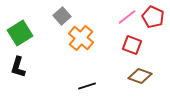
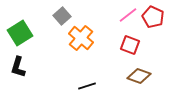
pink line: moved 1 px right, 2 px up
red square: moved 2 px left
brown diamond: moved 1 px left
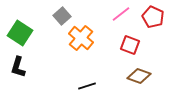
pink line: moved 7 px left, 1 px up
green square: rotated 25 degrees counterclockwise
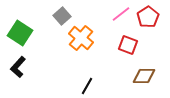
red pentagon: moved 5 px left; rotated 15 degrees clockwise
red square: moved 2 px left
black L-shape: rotated 25 degrees clockwise
brown diamond: moved 5 px right; rotated 20 degrees counterclockwise
black line: rotated 42 degrees counterclockwise
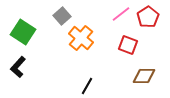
green square: moved 3 px right, 1 px up
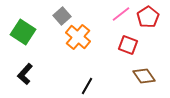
orange cross: moved 3 px left, 1 px up
black L-shape: moved 7 px right, 7 px down
brown diamond: rotated 55 degrees clockwise
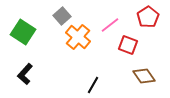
pink line: moved 11 px left, 11 px down
black line: moved 6 px right, 1 px up
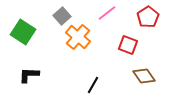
pink line: moved 3 px left, 12 px up
black L-shape: moved 4 px right, 1 px down; rotated 50 degrees clockwise
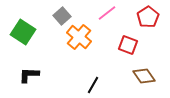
orange cross: moved 1 px right
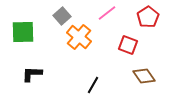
green square: rotated 35 degrees counterclockwise
black L-shape: moved 3 px right, 1 px up
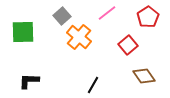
red square: rotated 30 degrees clockwise
black L-shape: moved 3 px left, 7 px down
